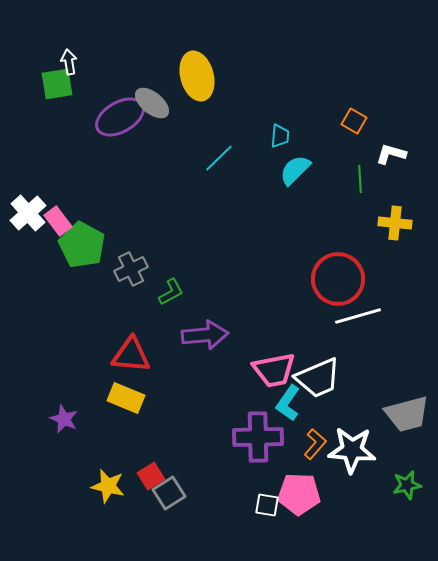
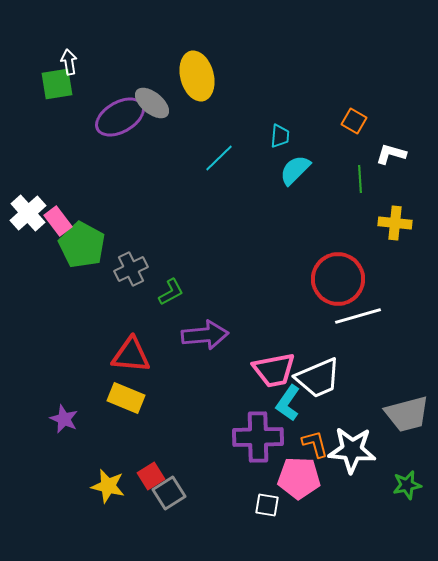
orange L-shape: rotated 56 degrees counterclockwise
pink pentagon: moved 16 px up
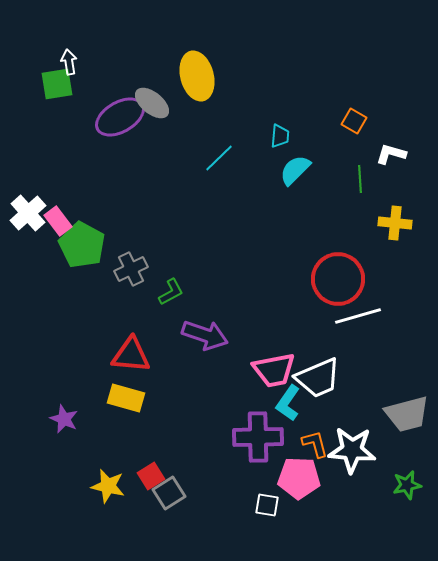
purple arrow: rotated 24 degrees clockwise
yellow rectangle: rotated 6 degrees counterclockwise
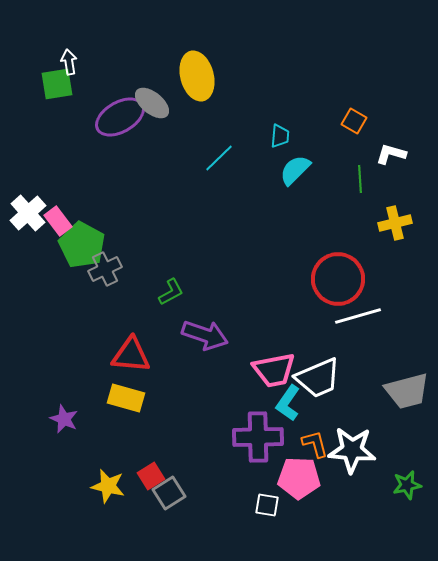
yellow cross: rotated 20 degrees counterclockwise
gray cross: moved 26 px left
gray trapezoid: moved 23 px up
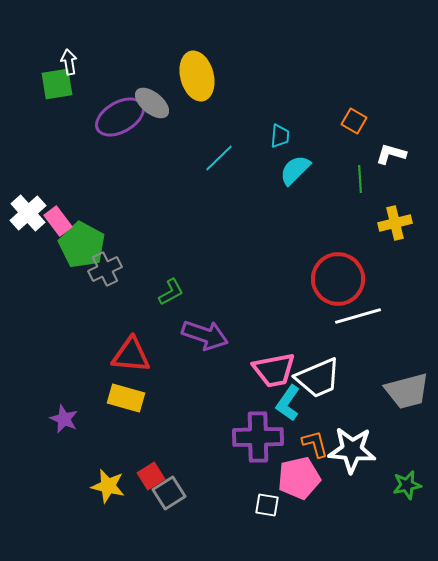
pink pentagon: rotated 15 degrees counterclockwise
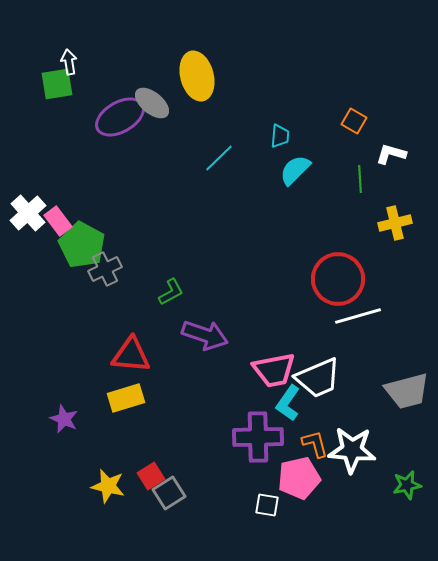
yellow rectangle: rotated 33 degrees counterclockwise
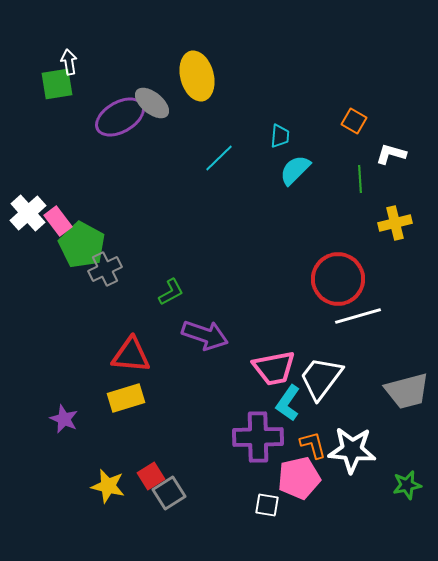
pink trapezoid: moved 2 px up
white trapezoid: moved 3 px right; rotated 150 degrees clockwise
orange L-shape: moved 2 px left, 1 px down
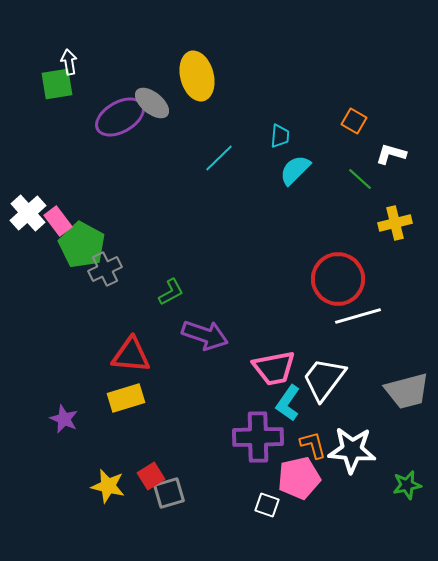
green line: rotated 44 degrees counterclockwise
white trapezoid: moved 3 px right, 1 px down
gray square: rotated 16 degrees clockwise
white square: rotated 10 degrees clockwise
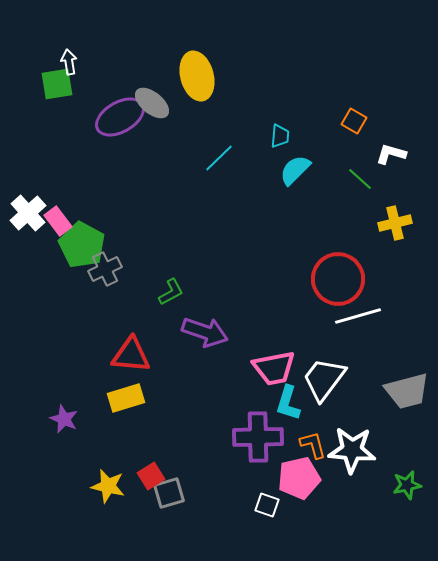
purple arrow: moved 3 px up
cyan L-shape: rotated 18 degrees counterclockwise
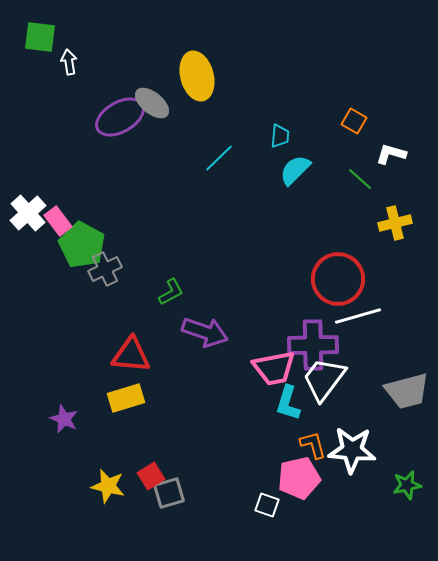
green square: moved 17 px left, 47 px up; rotated 16 degrees clockwise
purple cross: moved 55 px right, 92 px up
